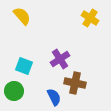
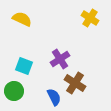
yellow semicircle: moved 3 px down; rotated 24 degrees counterclockwise
brown cross: rotated 20 degrees clockwise
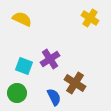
purple cross: moved 10 px left
green circle: moved 3 px right, 2 px down
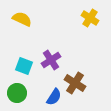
purple cross: moved 1 px right, 1 px down
blue semicircle: rotated 60 degrees clockwise
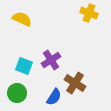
yellow cross: moved 1 px left, 5 px up; rotated 12 degrees counterclockwise
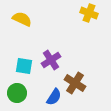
cyan square: rotated 12 degrees counterclockwise
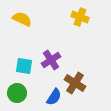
yellow cross: moved 9 px left, 4 px down
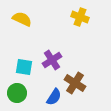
purple cross: moved 1 px right
cyan square: moved 1 px down
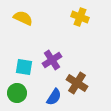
yellow semicircle: moved 1 px right, 1 px up
brown cross: moved 2 px right
